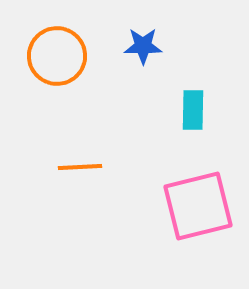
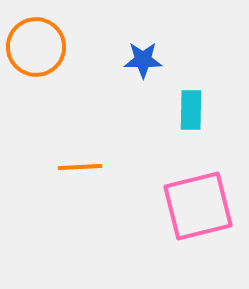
blue star: moved 14 px down
orange circle: moved 21 px left, 9 px up
cyan rectangle: moved 2 px left
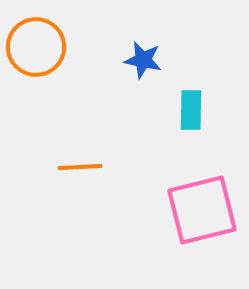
blue star: rotated 12 degrees clockwise
pink square: moved 4 px right, 4 px down
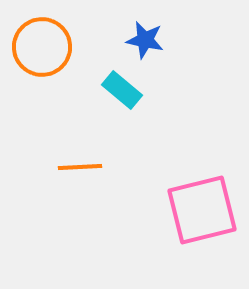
orange circle: moved 6 px right
blue star: moved 2 px right, 20 px up
cyan rectangle: moved 69 px left, 20 px up; rotated 51 degrees counterclockwise
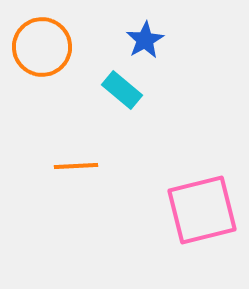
blue star: rotated 30 degrees clockwise
orange line: moved 4 px left, 1 px up
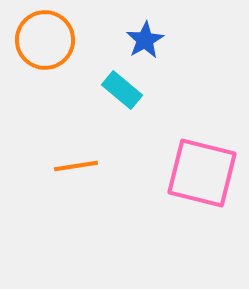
orange circle: moved 3 px right, 7 px up
orange line: rotated 6 degrees counterclockwise
pink square: moved 37 px up; rotated 28 degrees clockwise
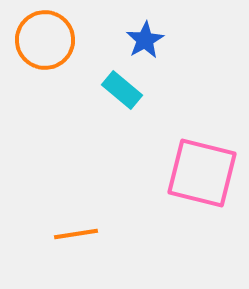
orange line: moved 68 px down
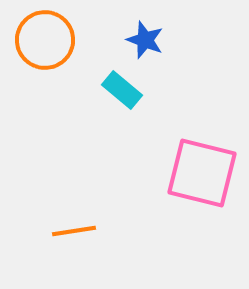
blue star: rotated 21 degrees counterclockwise
orange line: moved 2 px left, 3 px up
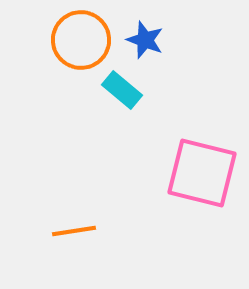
orange circle: moved 36 px right
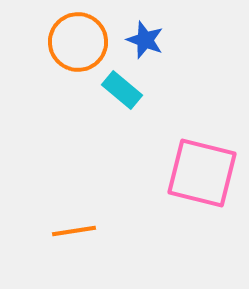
orange circle: moved 3 px left, 2 px down
